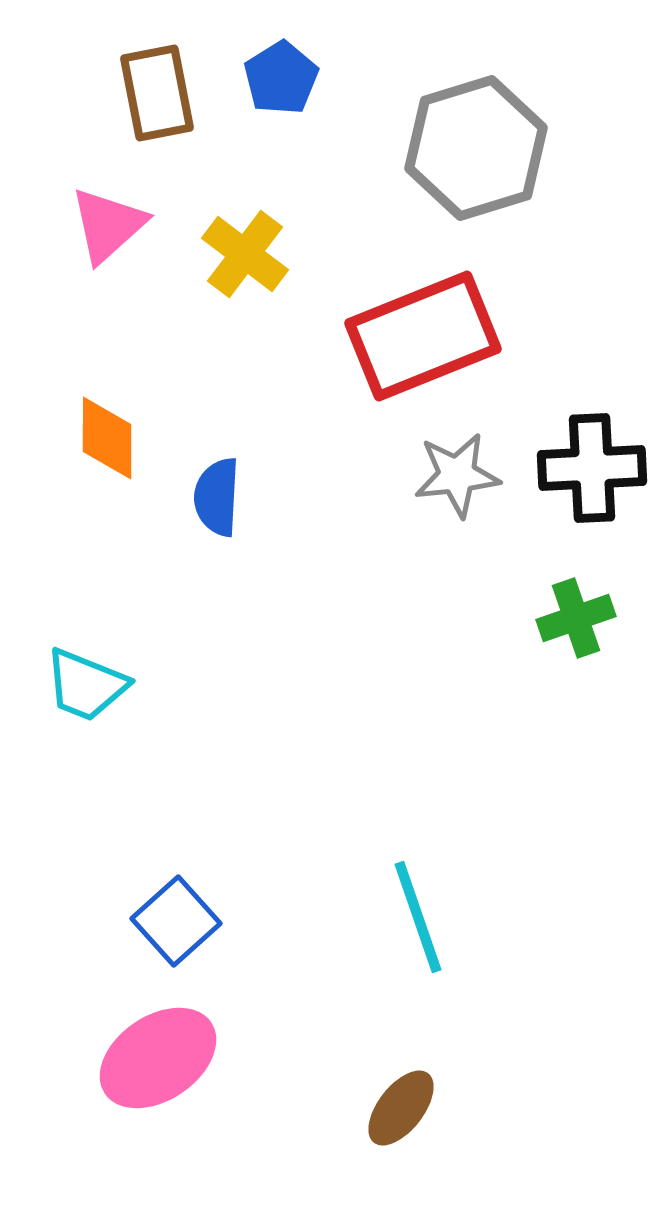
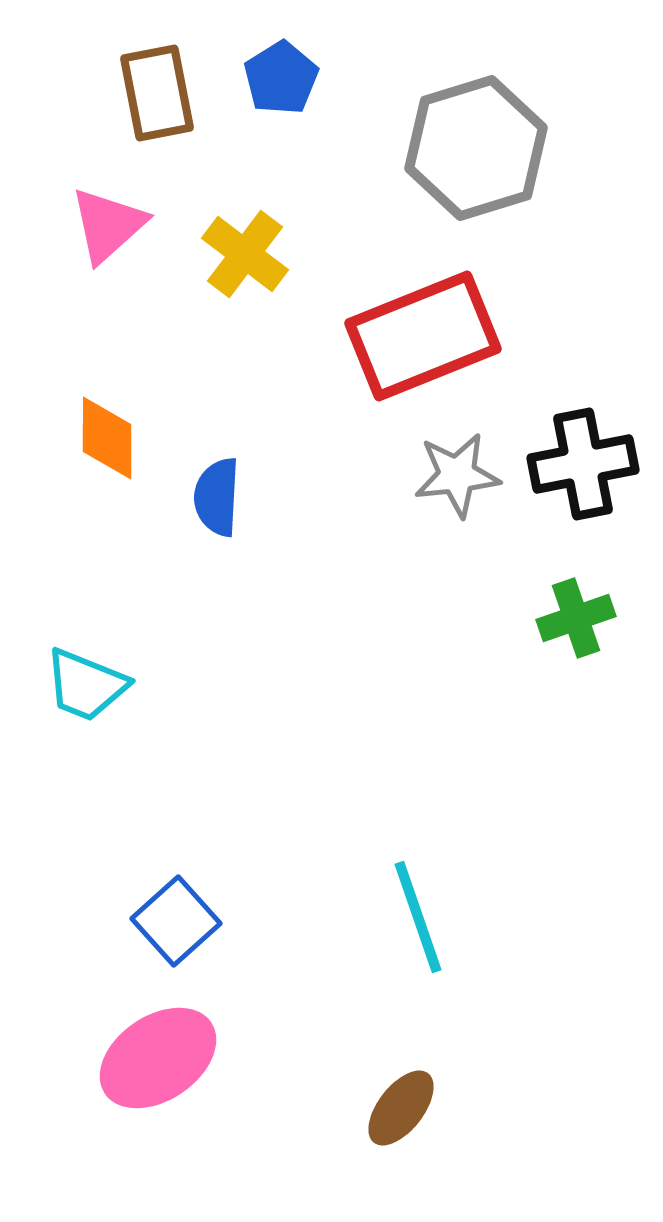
black cross: moved 9 px left, 4 px up; rotated 8 degrees counterclockwise
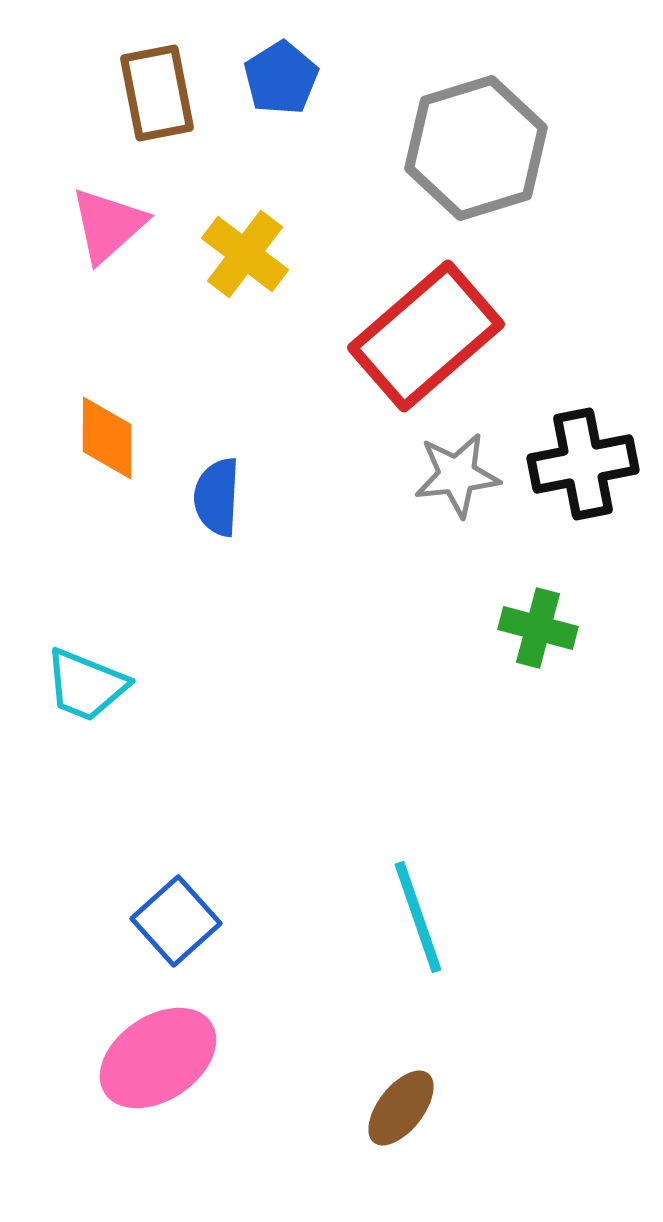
red rectangle: moved 3 px right; rotated 19 degrees counterclockwise
green cross: moved 38 px left, 10 px down; rotated 34 degrees clockwise
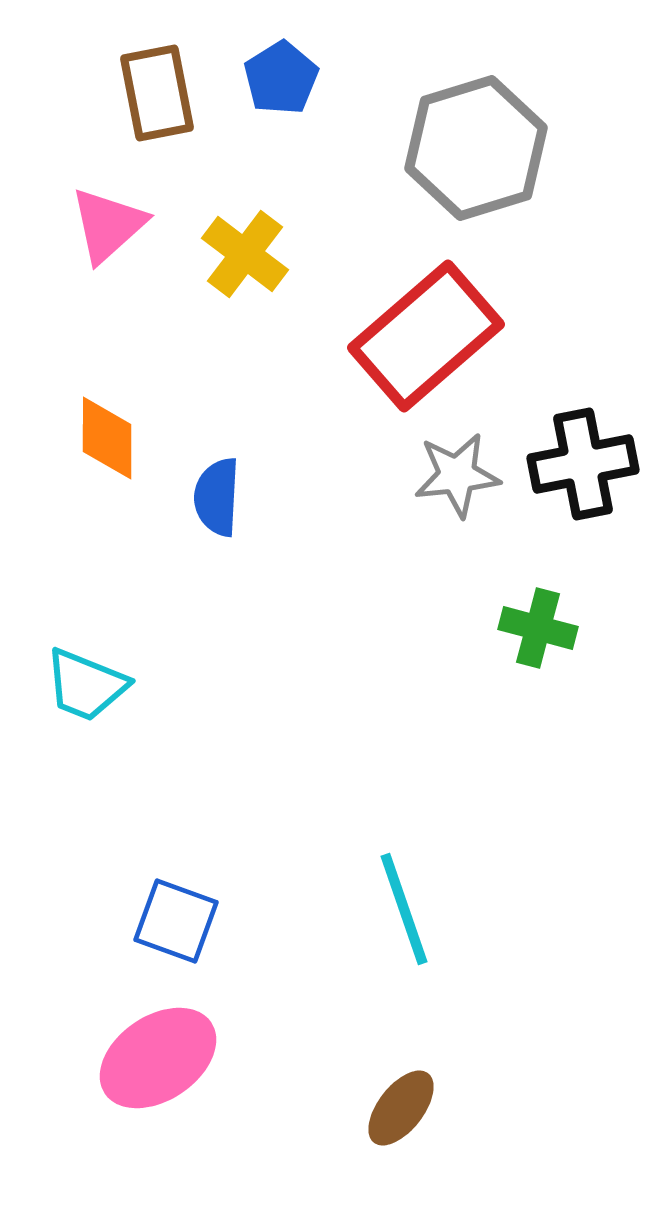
cyan line: moved 14 px left, 8 px up
blue square: rotated 28 degrees counterclockwise
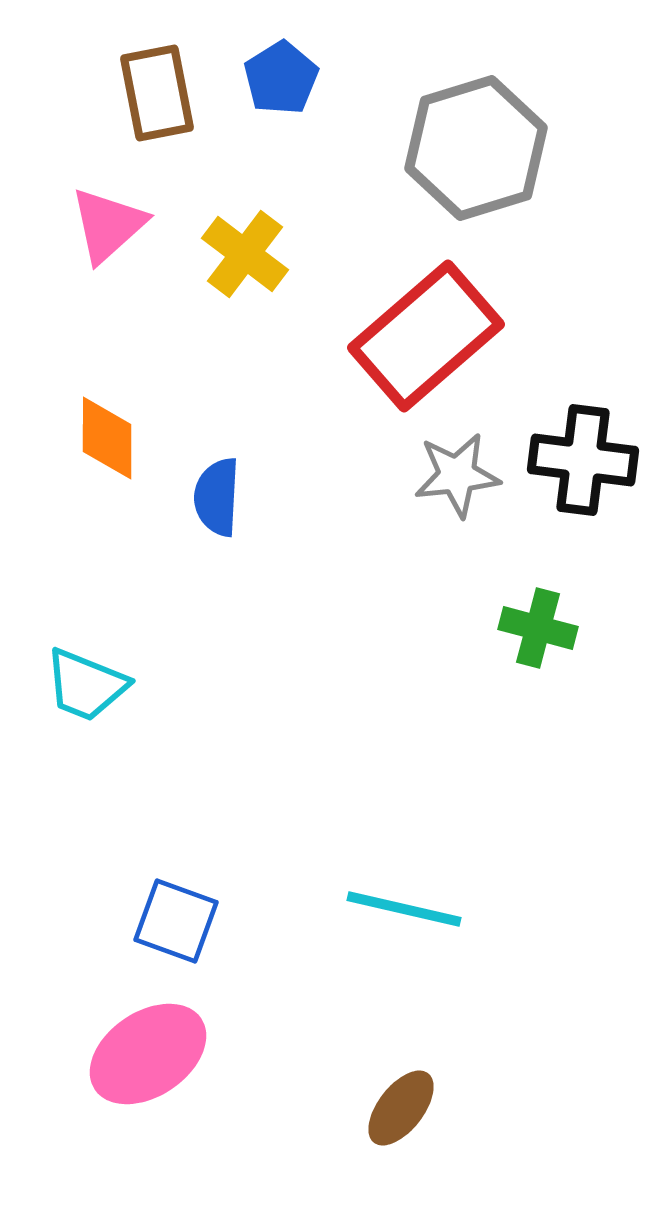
black cross: moved 4 px up; rotated 18 degrees clockwise
cyan line: rotated 58 degrees counterclockwise
pink ellipse: moved 10 px left, 4 px up
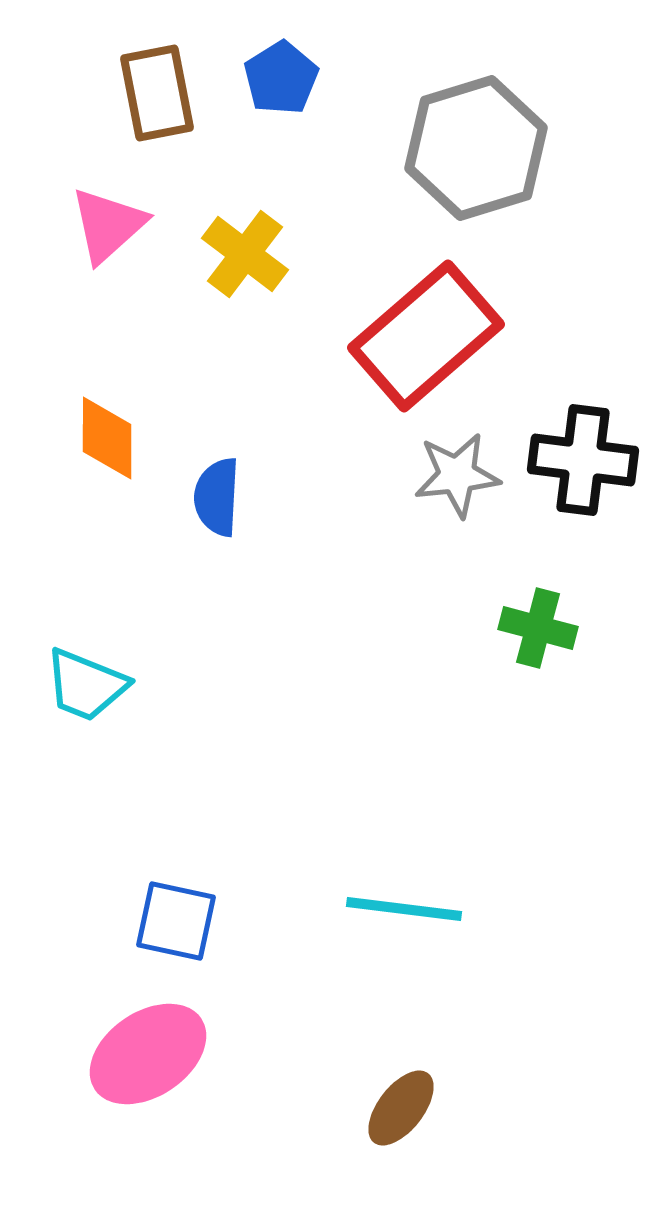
cyan line: rotated 6 degrees counterclockwise
blue square: rotated 8 degrees counterclockwise
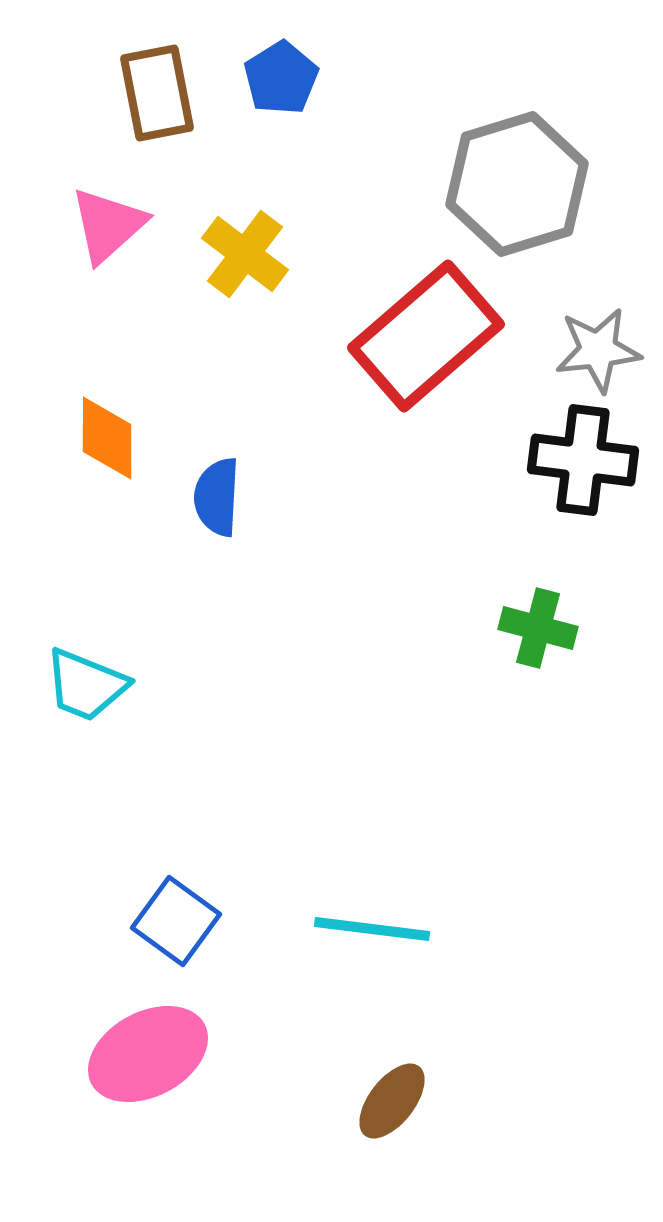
gray hexagon: moved 41 px right, 36 px down
gray star: moved 141 px right, 125 px up
cyan line: moved 32 px left, 20 px down
blue square: rotated 24 degrees clockwise
pink ellipse: rotated 6 degrees clockwise
brown ellipse: moved 9 px left, 7 px up
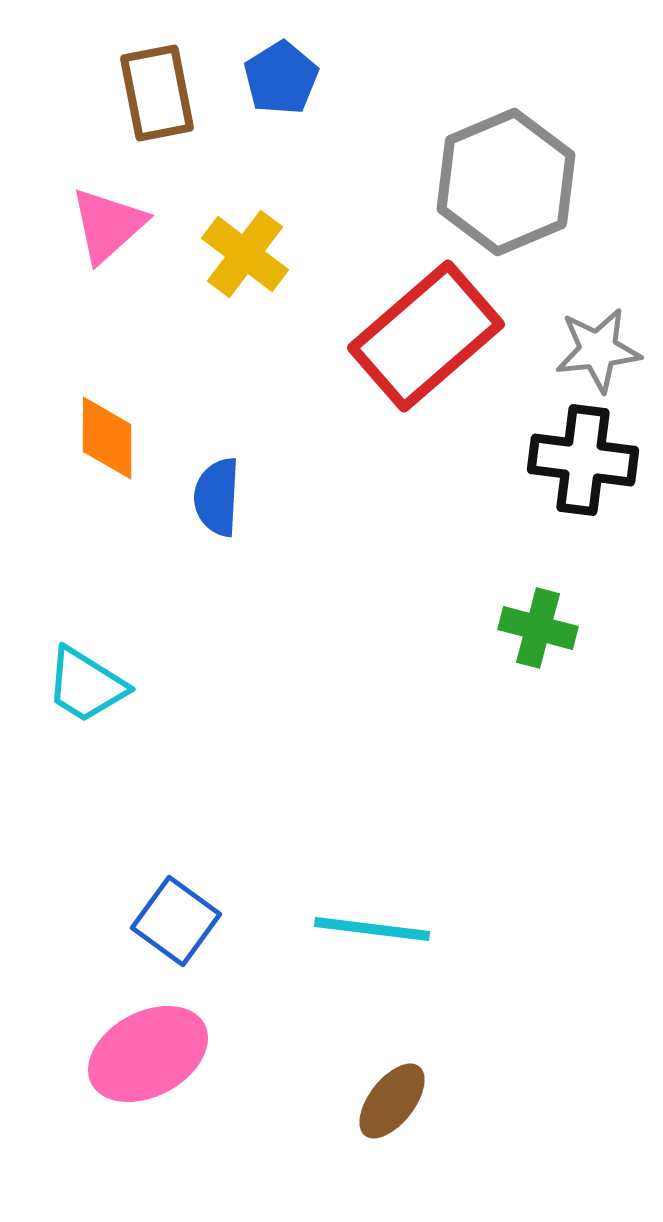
gray hexagon: moved 11 px left, 2 px up; rotated 6 degrees counterclockwise
cyan trapezoid: rotated 10 degrees clockwise
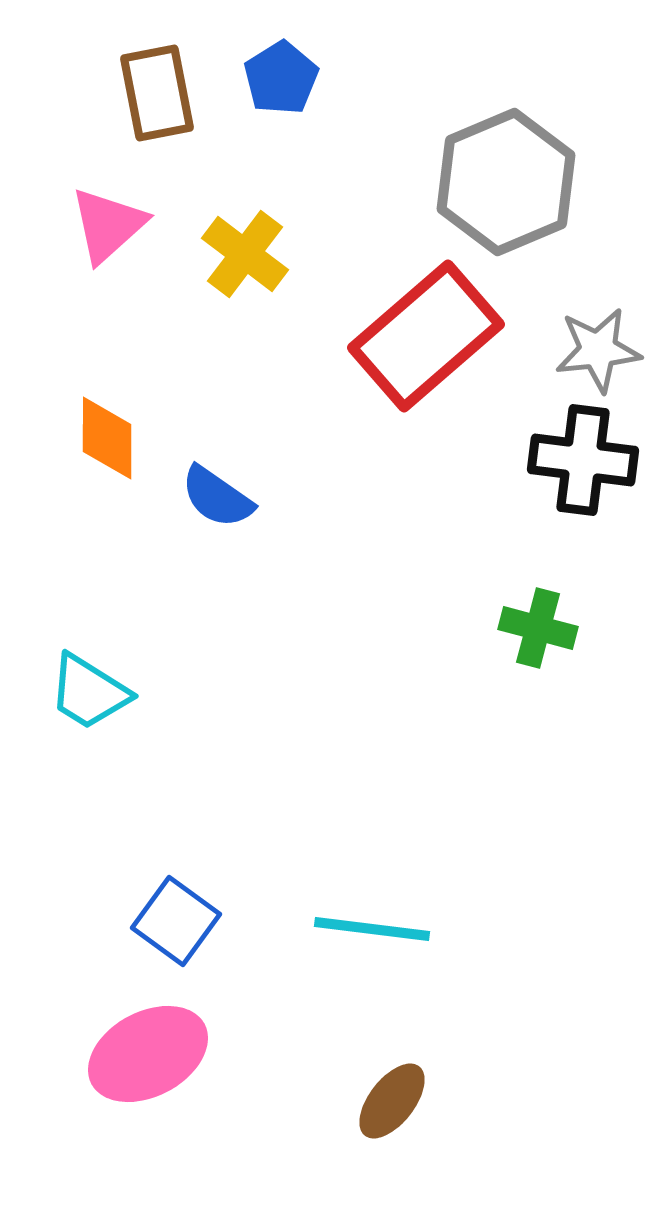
blue semicircle: rotated 58 degrees counterclockwise
cyan trapezoid: moved 3 px right, 7 px down
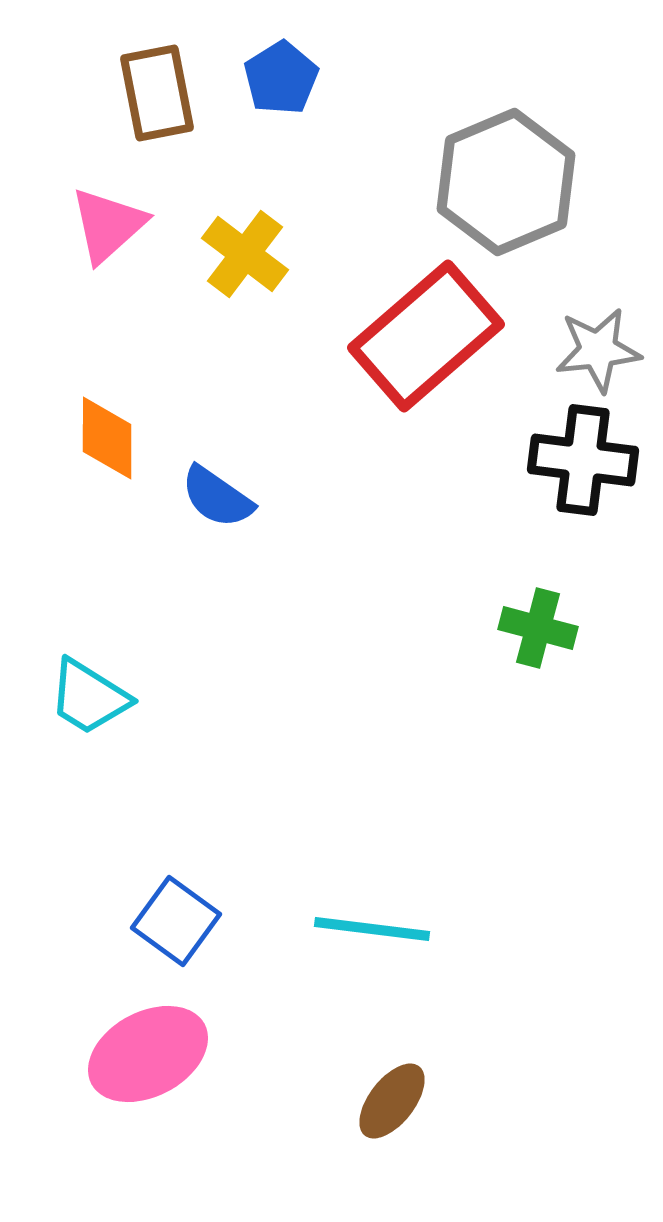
cyan trapezoid: moved 5 px down
